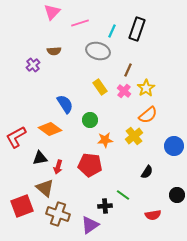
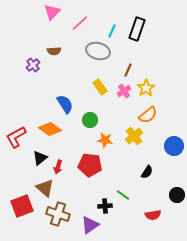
pink line: rotated 24 degrees counterclockwise
pink cross: rotated 16 degrees clockwise
orange star: rotated 14 degrees clockwise
black triangle: rotated 28 degrees counterclockwise
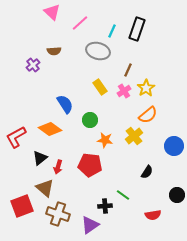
pink triangle: rotated 30 degrees counterclockwise
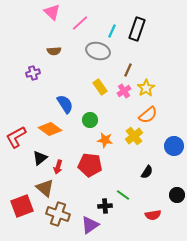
purple cross: moved 8 px down; rotated 24 degrees clockwise
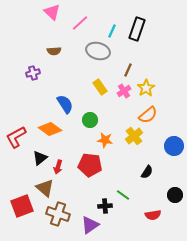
black circle: moved 2 px left
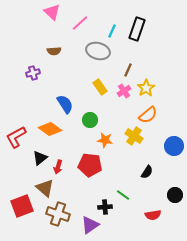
yellow cross: rotated 18 degrees counterclockwise
black cross: moved 1 px down
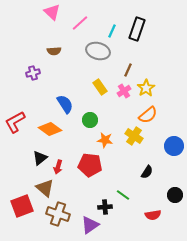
red L-shape: moved 1 px left, 15 px up
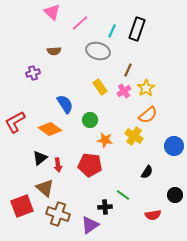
red arrow: moved 2 px up; rotated 24 degrees counterclockwise
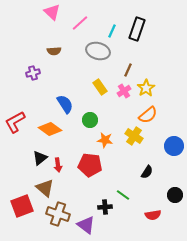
purple triangle: moved 4 px left; rotated 48 degrees counterclockwise
